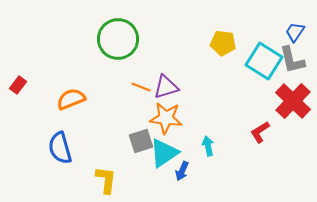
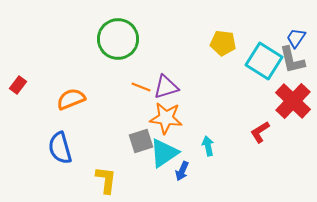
blue trapezoid: moved 1 px right, 6 px down
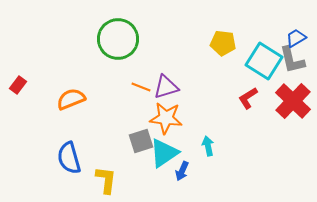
blue trapezoid: rotated 25 degrees clockwise
red L-shape: moved 12 px left, 34 px up
blue semicircle: moved 9 px right, 10 px down
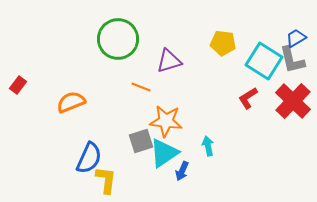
purple triangle: moved 3 px right, 26 px up
orange semicircle: moved 3 px down
orange star: moved 3 px down
blue semicircle: moved 20 px right; rotated 140 degrees counterclockwise
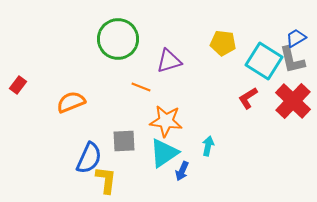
gray square: moved 17 px left; rotated 15 degrees clockwise
cyan arrow: rotated 24 degrees clockwise
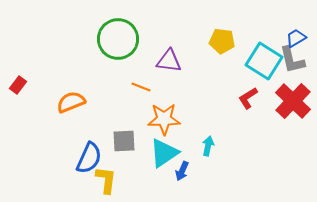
yellow pentagon: moved 1 px left, 2 px up
purple triangle: rotated 24 degrees clockwise
orange star: moved 2 px left, 2 px up; rotated 8 degrees counterclockwise
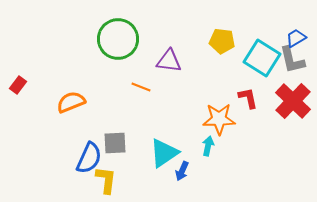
cyan square: moved 2 px left, 3 px up
red L-shape: rotated 110 degrees clockwise
orange star: moved 55 px right
gray square: moved 9 px left, 2 px down
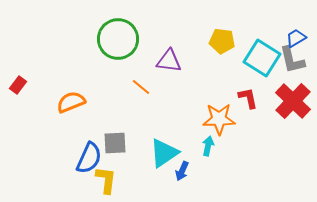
orange line: rotated 18 degrees clockwise
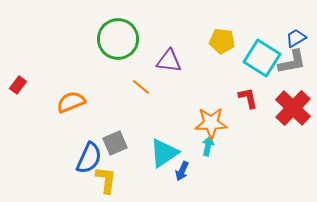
gray L-shape: moved 2 px down; rotated 88 degrees counterclockwise
red cross: moved 7 px down
orange star: moved 8 px left, 4 px down
gray square: rotated 20 degrees counterclockwise
